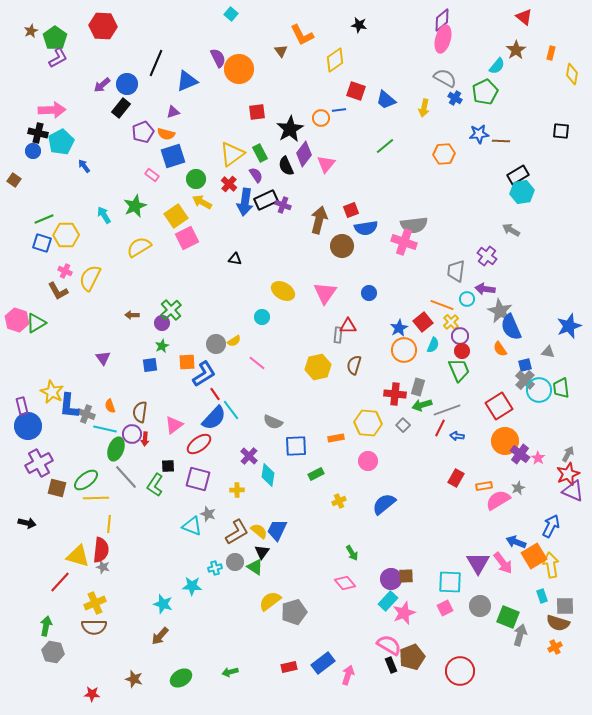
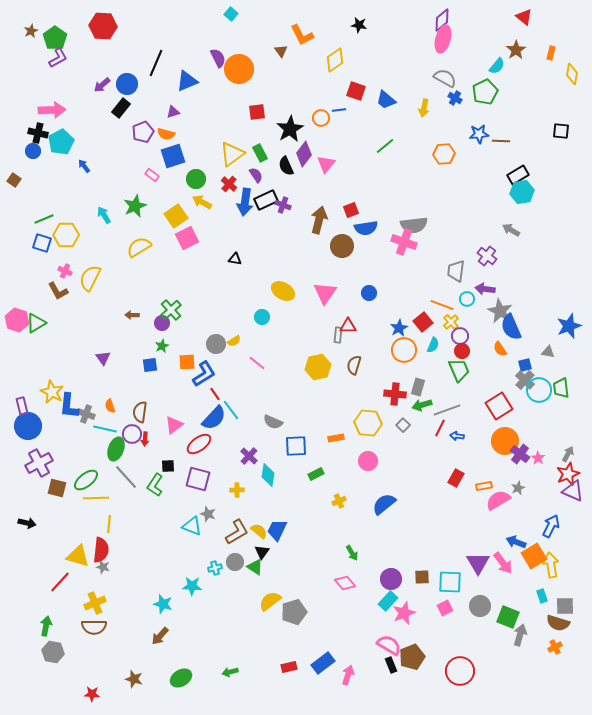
brown square at (406, 576): moved 16 px right, 1 px down
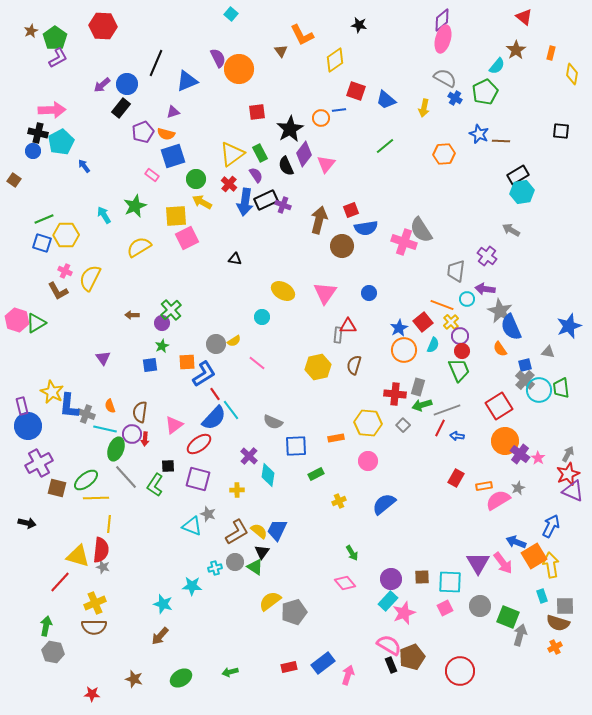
blue star at (479, 134): rotated 30 degrees clockwise
yellow square at (176, 216): rotated 30 degrees clockwise
gray semicircle at (414, 225): moved 7 px right, 5 px down; rotated 64 degrees clockwise
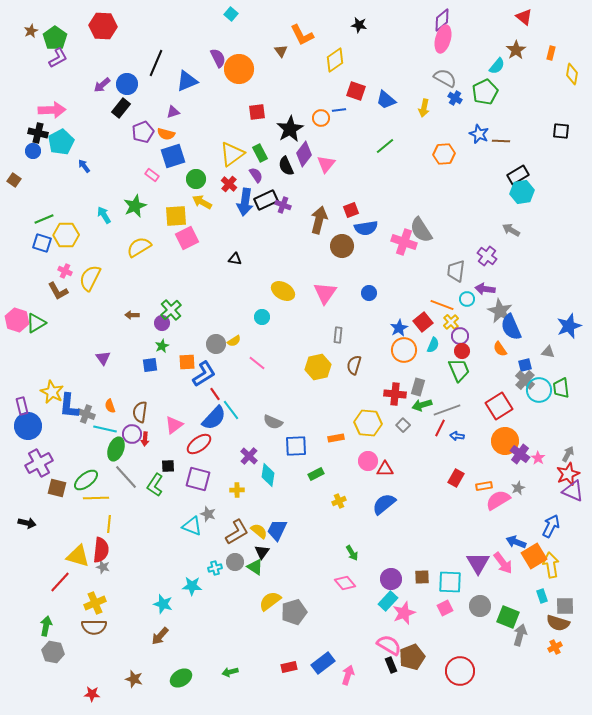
red triangle at (348, 326): moved 37 px right, 143 px down
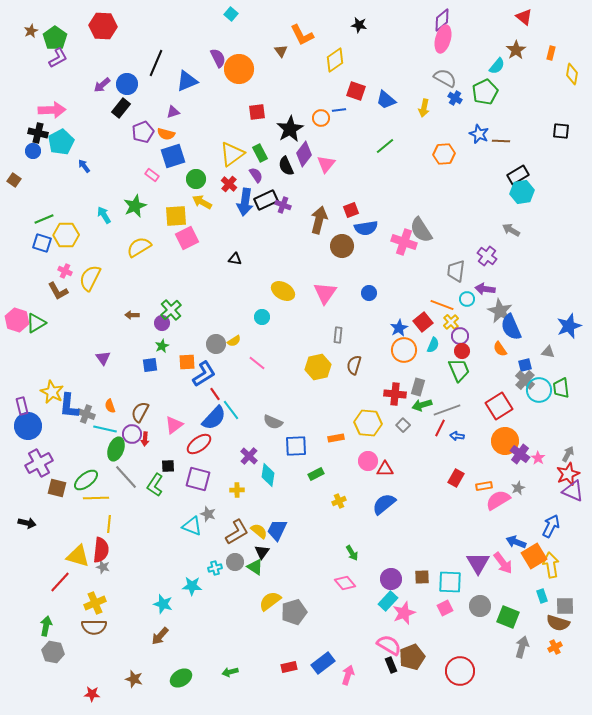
brown semicircle at (140, 412): rotated 20 degrees clockwise
gray arrow at (520, 635): moved 2 px right, 12 px down
